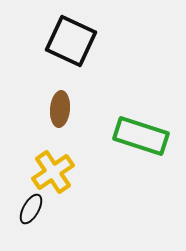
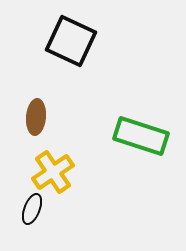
brown ellipse: moved 24 px left, 8 px down
black ellipse: moved 1 px right; rotated 8 degrees counterclockwise
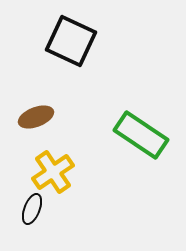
brown ellipse: rotated 64 degrees clockwise
green rectangle: moved 1 px up; rotated 16 degrees clockwise
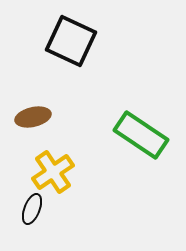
brown ellipse: moved 3 px left; rotated 8 degrees clockwise
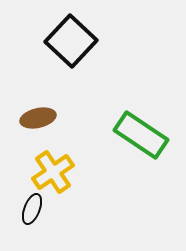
black square: rotated 18 degrees clockwise
brown ellipse: moved 5 px right, 1 px down
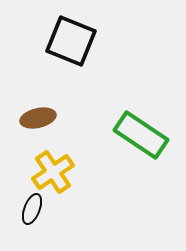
black square: rotated 21 degrees counterclockwise
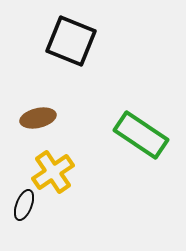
black ellipse: moved 8 px left, 4 px up
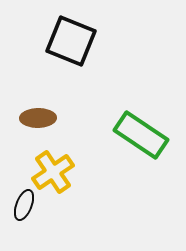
brown ellipse: rotated 12 degrees clockwise
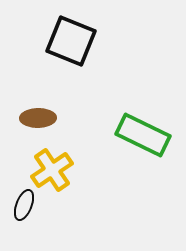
green rectangle: moved 2 px right; rotated 8 degrees counterclockwise
yellow cross: moved 1 px left, 2 px up
